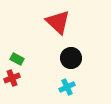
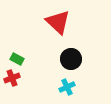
black circle: moved 1 px down
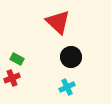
black circle: moved 2 px up
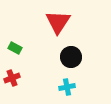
red triangle: rotated 20 degrees clockwise
green rectangle: moved 2 px left, 11 px up
cyan cross: rotated 14 degrees clockwise
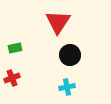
green rectangle: rotated 40 degrees counterclockwise
black circle: moved 1 px left, 2 px up
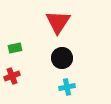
black circle: moved 8 px left, 3 px down
red cross: moved 2 px up
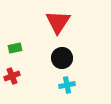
cyan cross: moved 2 px up
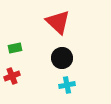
red triangle: rotated 20 degrees counterclockwise
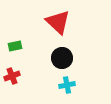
green rectangle: moved 2 px up
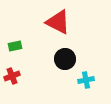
red triangle: rotated 16 degrees counterclockwise
black circle: moved 3 px right, 1 px down
cyan cross: moved 19 px right, 5 px up
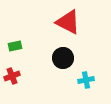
red triangle: moved 10 px right
black circle: moved 2 px left, 1 px up
